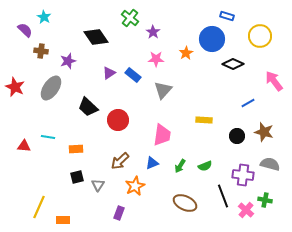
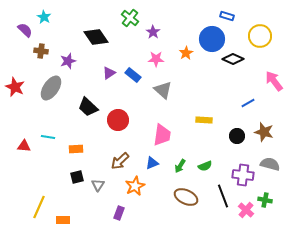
black diamond at (233, 64): moved 5 px up
gray triangle at (163, 90): rotated 30 degrees counterclockwise
brown ellipse at (185, 203): moved 1 px right, 6 px up
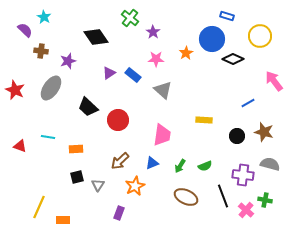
red star at (15, 87): moved 3 px down
red triangle at (24, 146): moved 4 px left; rotated 16 degrees clockwise
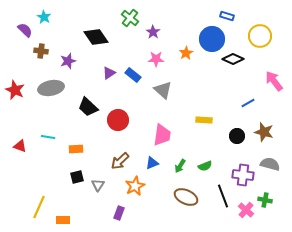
gray ellipse at (51, 88): rotated 45 degrees clockwise
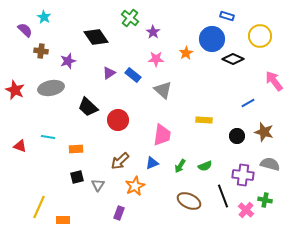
brown ellipse at (186, 197): moved 3 px right, 4 px down
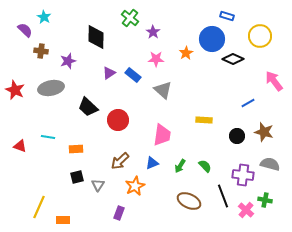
black diamond at (96, 37): rotated 35 degrees clockwise
green semicircle at (205, 166): rotated 112 degrees counterclockwise
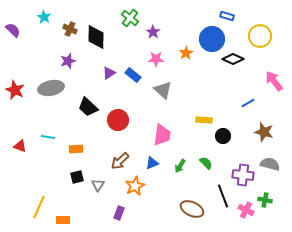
purple semicircle at (25, 30): moved 12 px left
brown cross at (41, 51): moved 29 px right, 22 px up; rotated 16 degrees clockwise
black circle at (237, 136): moved 14 px left
green semicircle at (205, 166): moved 1 px right, 3 px up
brown ellipse at (189, 201): moved 3 px right, 8 px down
pink cross at (246, 210): rotated 14 degrees counterclockwise
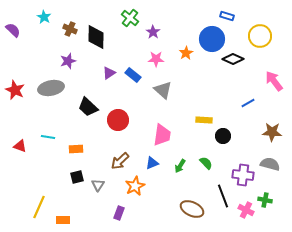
brown star at (264, 132): moved 8 px right; rotated 12 degrees counterclockwise
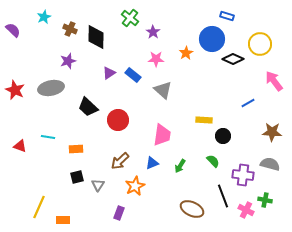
cyan star at (44, 17): rotated 16 degrees clockwise
yellow circle at (260, 36): moved 8 px down
green semicircle at (206, 163): moved 7 px right, 2 px up
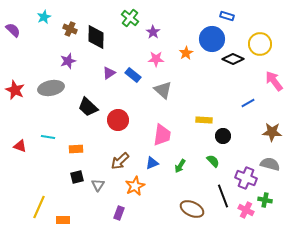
purple cross at (243, 175): moved 3 px right, 3 px down; rotated 15 degrees clockwise
